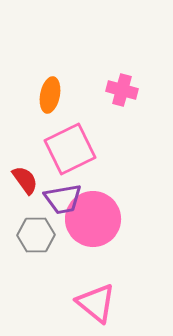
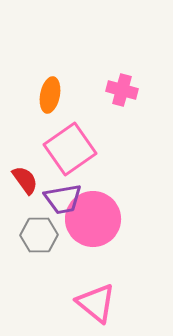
pink square: rotated 9 degrees counterclockwise
gray hexagon: moved 3 px right
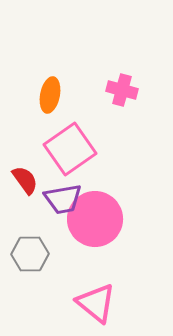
pink circle: moved 2 px right
gray hexagon: moved 9 px left, 19 px down
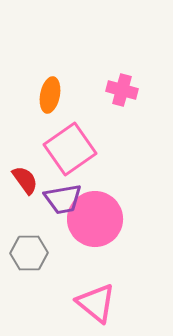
gray hexagon: moved 1 px left, 1 px up
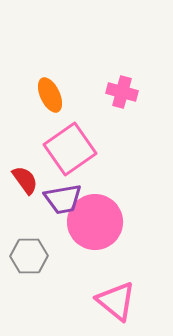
pink cross: moved 2 px down
orange ellipse: rotated 36 degrees counterclockwise
pink circle: moved 3 px down
gray hexagon: moved 3 px down
pink triangle: moved 20 px right, 2 px up
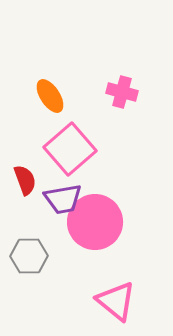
orange ellipse: moved 1 px down; rotated 8 degrees counterclockwise
pink square: rotated 6 degrees counterclockwise
red semicircle: rotated 16 degrees clockwise
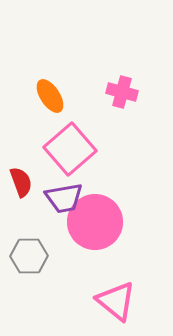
red semicircle: moved 4 px left, 2 px down
purple trapezoid: moved 1 px right, 1 px up
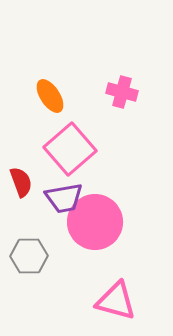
pink triangle: rotated 24 degrees counterclockwise
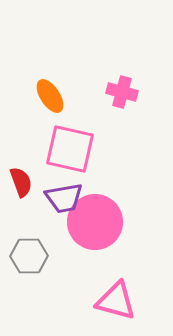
pink square: rotated 36 degrees counterclockwise
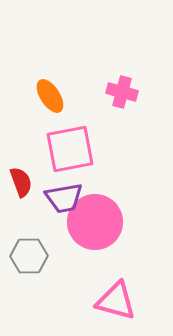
pink square: rotated 24 degrees counterclockwise
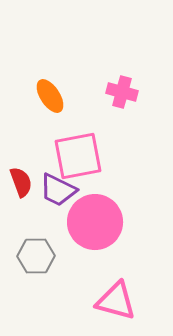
pink square: moved 8 px right, 7 px down
purple trapezoid: moved 6 px left, 8 px up; rotated 36 degrees clockwise
gray hexagon: moved 7 px right
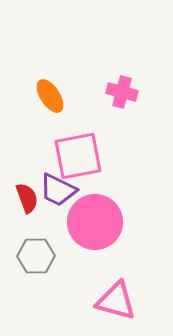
red semicircle: moved 6 px right, 16 px down
